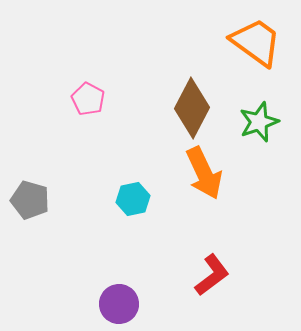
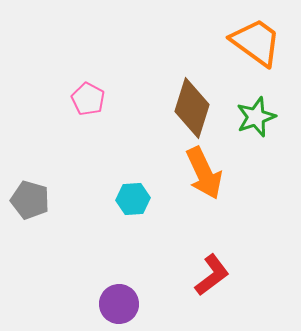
brown diamond: rotated 10 degrees counterclockwise
green star: moved 3 px left, 5 px up
cyan hexagon: rotated 8 degrees clockwise
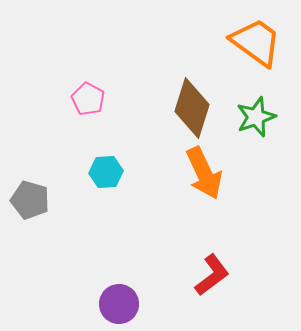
cyan hexagon: moved 27 px left, 27 px up
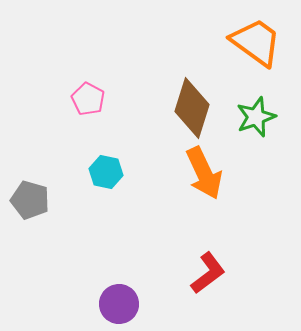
cyan hexagon: rotated 16 degrees clockwise
red L-shape: moved 4 px left, 2 px up
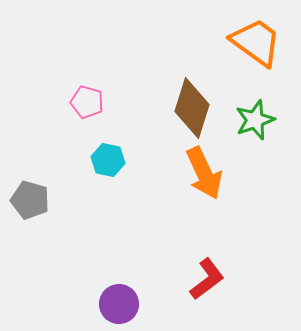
pink pentagon: moved 1 px left, 3 px down; rotated 12 degrees counterclockwise
green star: moved 1 px left, 3 px down
cyan hexagon: moved 2 px right, 12 px up
red L-shape: moved 1 px left, 6 px down
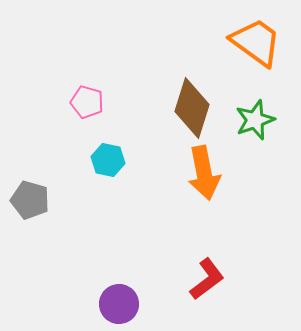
orange arrow: rotated 14 degrees clockwise
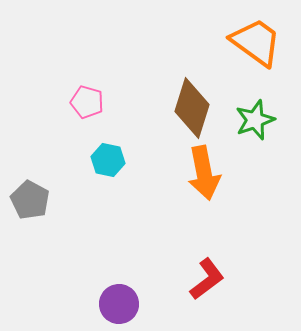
gray pentagon: rotated 12 degrees clockwise
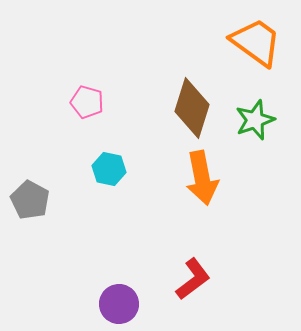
cyan hexagon: moved 1 px right, 9 px down
orange arrow: moved 2 px left, 5 px down
red L-shape: moved 14 px left
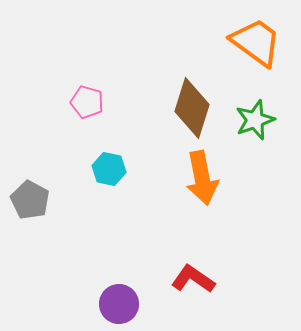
red L-shape: rotated 108 degrees counterclockwise
